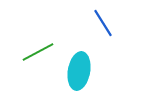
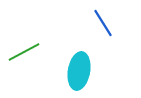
green line: moved 14 px left
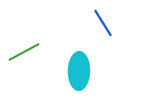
cyan ellipse: rotated 9 degrees counterclockwise
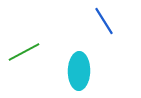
blue line: moved 1 px right, 2 px up
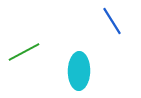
blue line: moved 8 px right
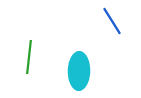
green line: moved 5 px right, 5 px down; rotated 56 degrees counterclockwise
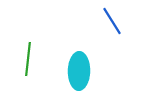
green line: moved 1 px left, 2 px down
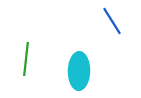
green line: moved 2 px left
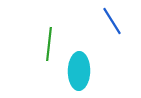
green line: moved 23 px right, 15 px up
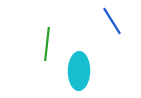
green line: moved 2 px left
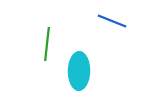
blue line: rotated 36 degrees counterclockwise
